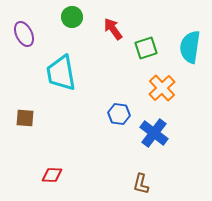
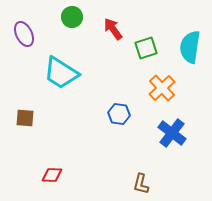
cyan trapezoid: rotated 48 degrees counterclockwise
blue cross: moved 18 px right
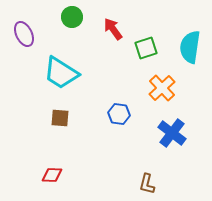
brown square: moved 35 px right
brown L-shape: moved 6 px right
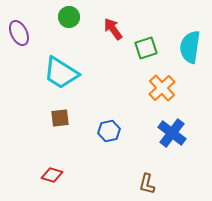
green circle: moved 3 px left
purple ellipse: moved 5 px left, 1 px up
blue hexagon: moved 10 px left, 17 px down; rotated 20 degrees counterclockwise
brown square: rotated 12 degrees counterclockwise
red diamond: rotated 15 degrees clockwise
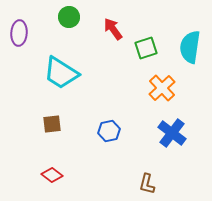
purple ellipse: rotated 30 degrees clockwise
brown square: moved 8 px left, 6 px down
red diamond: rotated 20 degrees clockwise
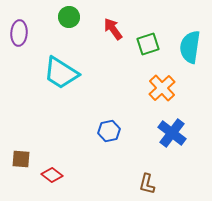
green square: moved 2 px right, 4 px up
brown square: moved 31 px left, 35 px down; rotated 12 degrees clockwise
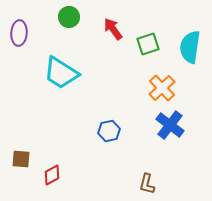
blue cross: moved 2 px left, 8 px up
red diamond: rotated 65 degrees counterclockwise
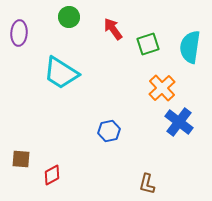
blue cross: moved 9 px right, 3 px up
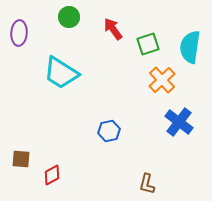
orange cross: moved 8 px up
